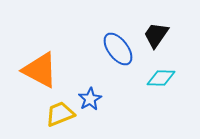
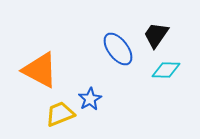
cyan diamond: moved 5 px right, 8 px up
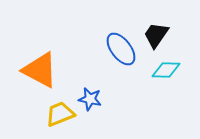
blue ellipse: moved 3 px right
blue star: rotated 30 degrees counterclockwise
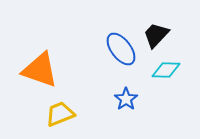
black trapezoid: rotated 8 degrees clockwise
orange triangle: rotated 9 degrees counterclockwise
blue star: moved 36 px right; rotated 25 degrees clockwise
